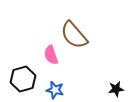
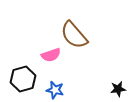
pink semicircle: rotated 90 degrees counterclockwise
black star: moved 2 px right
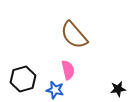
pink semicircle: moved 17 px right, 15 px down; rotated 84 degrees counterclockwise
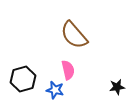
black star: moved 1 px left, 2 px up
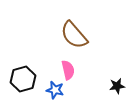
black star: moved 1 px up
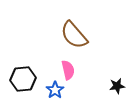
black hexagon: rotated 10 degrees clockwise
blue star: rotated 24 degrees clockwise
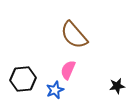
pink semicircle: rotated 144 degrees counterclockwise
blue star: rotated 12 degrees clockwise
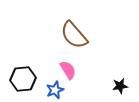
pink semicircle: rotated 126 degrees clockwise
black star: moved 3 px right
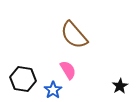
black hexagon: rotated 15 degrees clockwise
black star: rotated 21 degrees counterclockwise
blue star: moved 2 px left; rotated 12 degrees counterclockwise
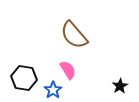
black hexagon: moved 1 px right, 1 px up
